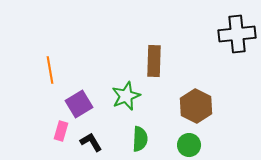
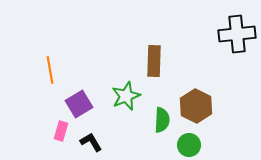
green semicircle: moved 22 px right, 19 px up
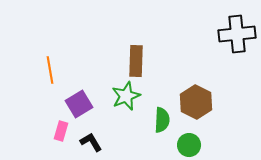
brown rectangle: moved 18 px left
brown hexagon: moved 4 px up
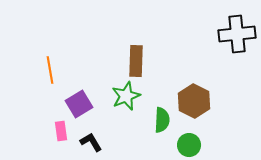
brown hexagon: moved 2 px left, 1 px up
pink rectangle: rotated 24 degrees counterclockwise
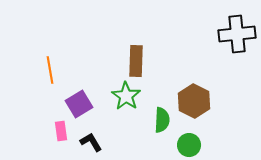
green star: rotated 16 degrees counterclockwise
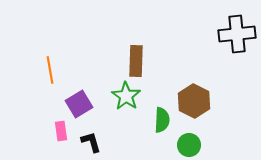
black L-shape: rotated 15 degrees clockwise
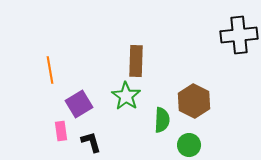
black cross: moved 2 px right, 1 px down
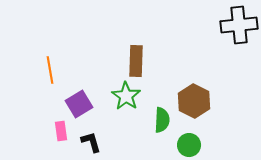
black cross: moved 10 px up
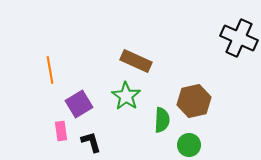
black cross: moved 13 px down; rotated 30 degrees clockwise
brown rectangle: rotated 68 degrees counterclockwise
brown hexagon: rotated 20 degrees clockwise
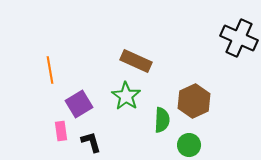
brown hexagon: rotated 12 degrees counterclockwise
